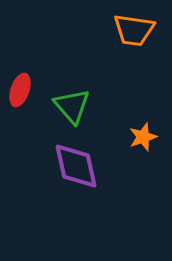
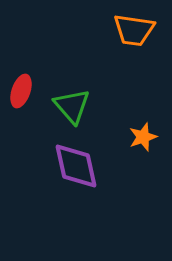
red ellipse: moved 1 px right, 1 px down
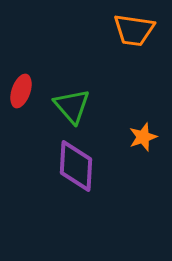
purple diamond: rotated 16 degrees clockwise
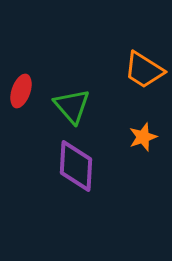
orange trapezoid: moved 10 px right, 40 px down; rotated 24 degrees clockwise
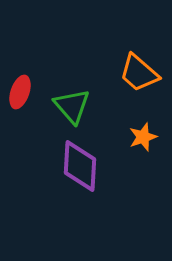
orange trapezoid: moved 5 px left, 3 px down; rotated 9 degrees clockwise
red ellipse: moved 1 px left, 1 px down
purple diamond: moved 4 px right
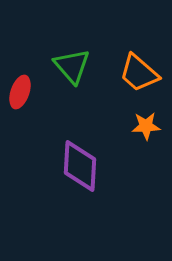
green triangle: moved 40 px up
orange star: moved 3 px right, 11 px up; rotated 16 degrees clockwise
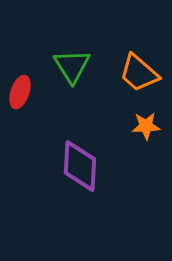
green triangle: rotated 9 degrees clockwise
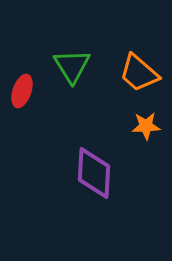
red ellipse: moved 2 px right, 1 px up
purple diamond: moved 14 px right, 7 px down
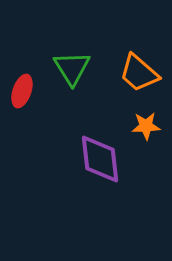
green triangle: moved 2 px down
purple diamond: moved 6 px right, 14 px up; rotated 10 degrees counterclockwise
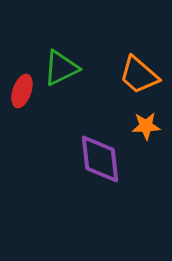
green triangle: moved 11 px left; rotated 36 degrees clockwise
orange trapezoid: moved 2 px down
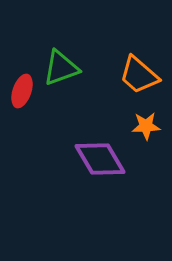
green triangle: rotated 6 degrees clockwise
purple diamond: rotated 24 degrees counterclockwise
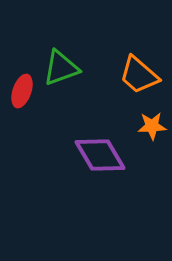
orange star: moved 6 px right
purple diamond: moved 4 px up
